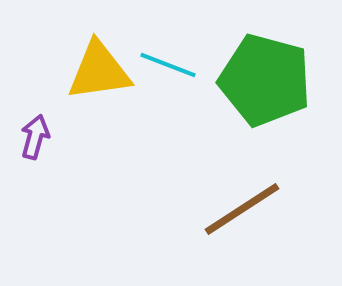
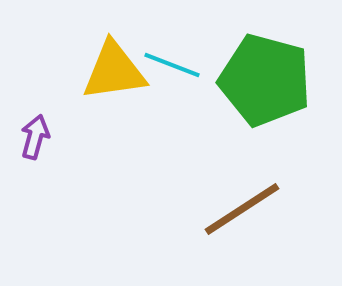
cyan line: moved 4 px right
yellow triangle: moved 15 px right
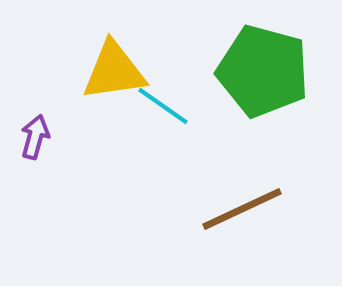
cyan line: moved 9 px left, 41 px down; rotated 14 degrees clockwise
green pentagon: moved 2 px left, 9 px up
brown line: rotated 8 degrees clockwise
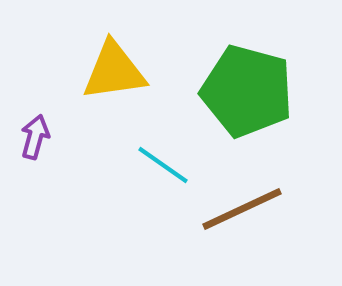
green pentagon: moved 16 px left, 20 px down
cyan line: moved 59 px down
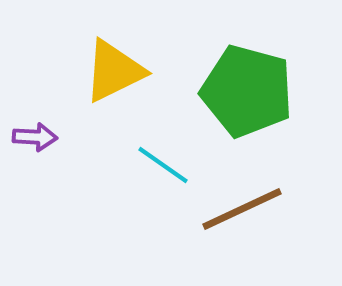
yellow triangle: rotated 18 degrees counterclockwise
purple arrow: rotated 78 degrees clockwise
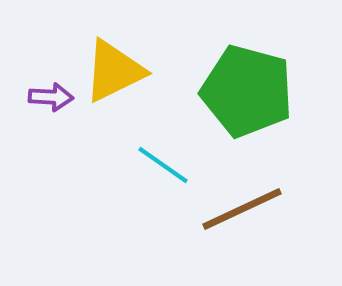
purple arrow: moved 16 px right, 40 px up
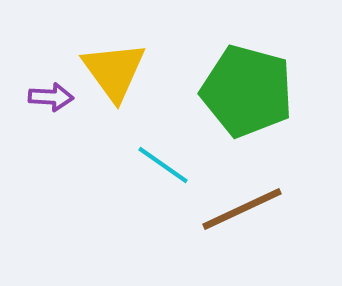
yellow triangle: rotated 40 degrees counterclockwise
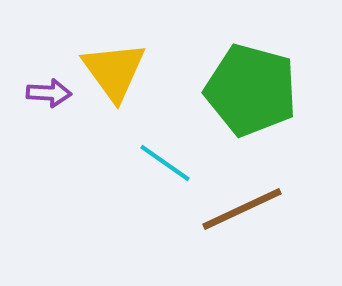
green pentagon: moved 4 px right, 1 px up
purple arrow: moved 2 px left, 4 px up
cyan line: moved 2 px right, 2 px up
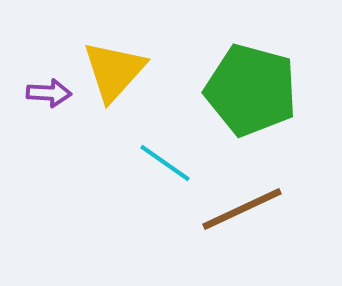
yellow triangle: rotated 18 degrees clockwise
